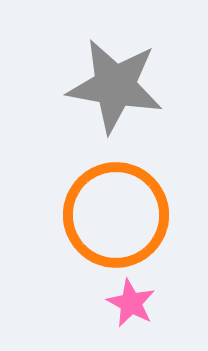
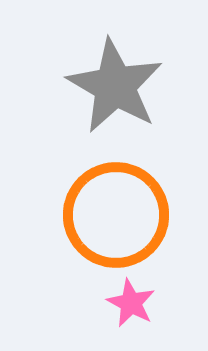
gray star: rotated 20 degrees clockwise
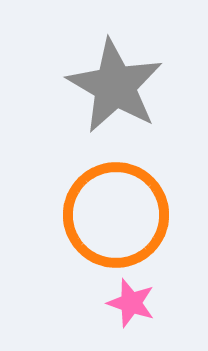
pink star: rotated 9 degrees counterclockwise
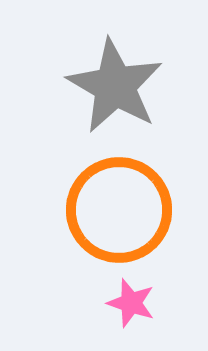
orange circle: moved 3 px right, 5 px up
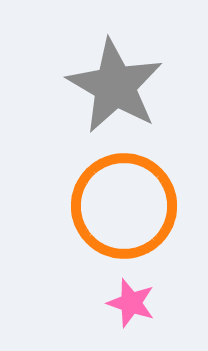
orange circle: moved 5 px right, 4 px up
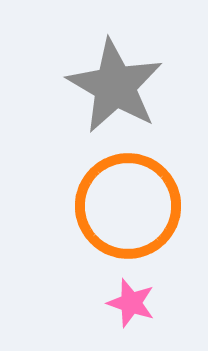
orange circle: moved 4 px right
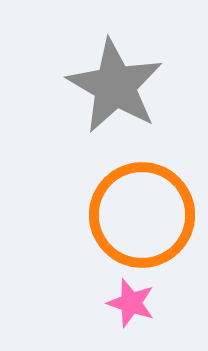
orange circle: moved 14 px right, 9 px down
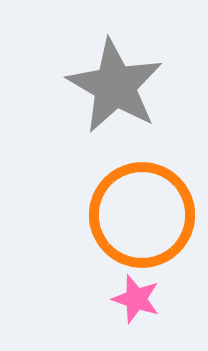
pink star: moved 5 px right, 4 px up
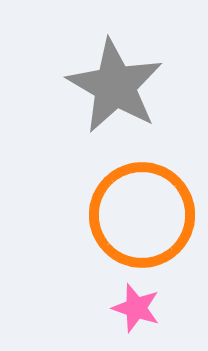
pink star: moved 9 px down
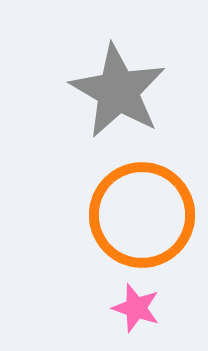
gray star: moved 3 px right, 5 px down
